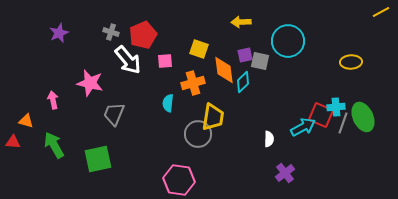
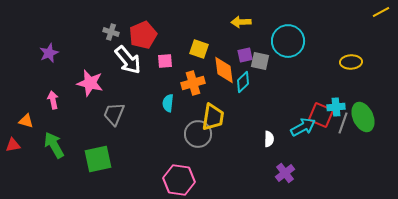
purple star: moved 10 px left, 20 px down
red triangle: moved 3 px down; rotated 14 degrees counterclockwise
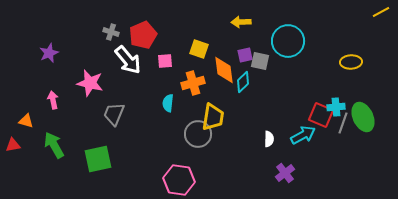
cyan arrow: moved 8 px down
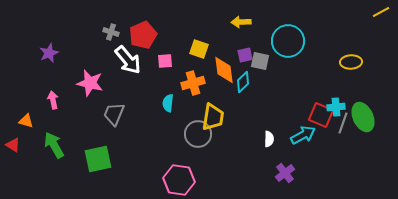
red triangle: rotated 42 degrees clockwise
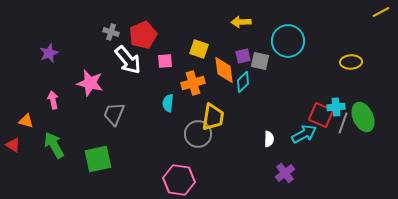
purple square: moved 2 px left, 1 px down
cyan arrow: moved 1 px right, 1 px up
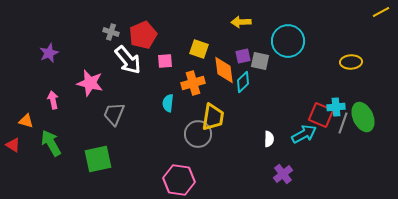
green arrow: moved 3 px left, 2 px up
purple cross: moved 2 px left, 1 px down
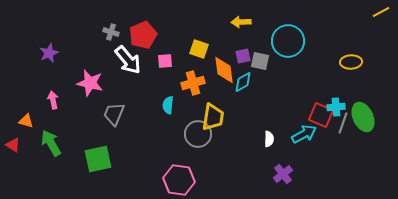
cyan diamond: rotated 15 degrees clockwise
cyan semicircle: moved 2 px down
